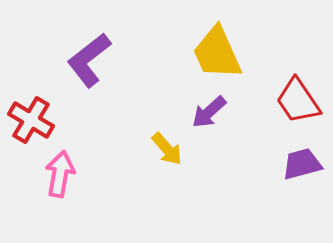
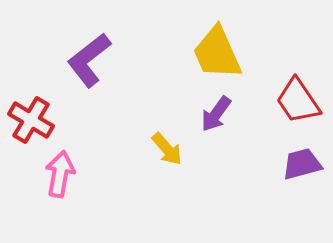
purple arrow: moved 7 px right, 2 px down; rotated 12 degrees counterclockwise
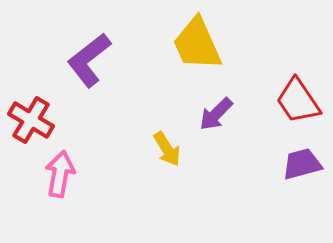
yellow trapezoid: moved 20 px left, 9 px up
purple arrow: rotated 9 degrees clockwise
yellow arrow: rotated 9 degrees clockwise
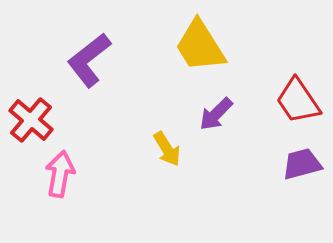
yellow trapezoid: moved 3 px right, 2 px down; rotated 8 degrees counterclockwise
red cross: rotated 9 degrees clockwise
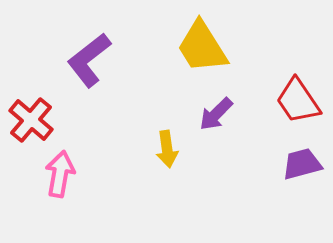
yellow trapezoid: moved 2 px right, 1 px down
yellow arrow: rotated 24 degrees clockwise
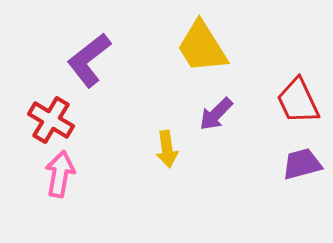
red trapezoid: rotated 9 degrees clockwise
red cross: moved 20 px right; rotated 9 degrees counterclockwise
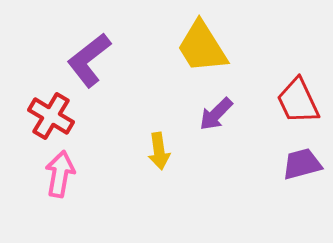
red cross: moved 4 px up
yellow arrow: moved 8 px left, 2 px down
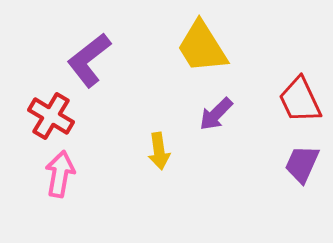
red trapezoid: moved 2 px right, 1 px up
purple trapezoid: rotated 51 degrees counterclockwise
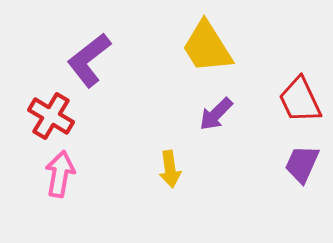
yellow trapezoid: moved 5 px right
yellow arrow: moved 11 px right, 18 px down
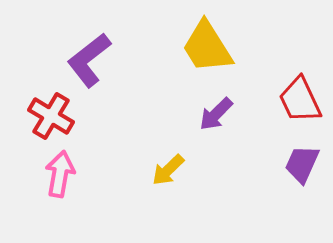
yellow arrow: moved 2 px left, 1 px down; rotated 54 degrees clockwise
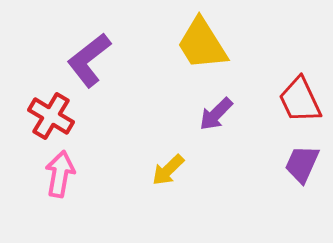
yellow trapezoid: moved 5 px left, 3 px up
